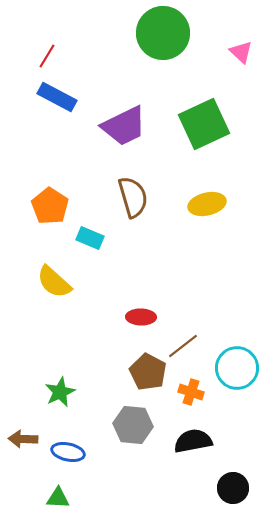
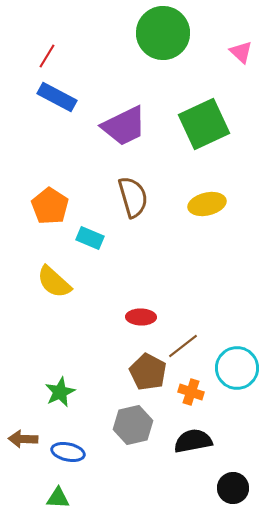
gray hexagon: rotated 18 degrees counterclockwise
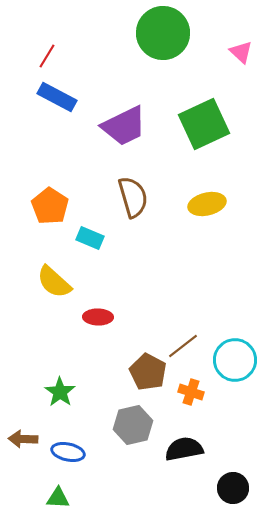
red ellipse: moved 43 px left
cyan circle: moved 2 px left, 8 px up
green star: rotated 12 degrees counterclockwise
black semicircle: moved 9 px left, 8 px down
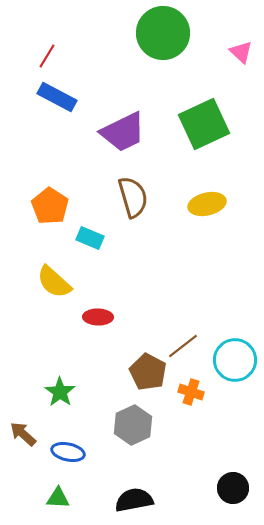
purple trapezoid: moved 1 px left, 6 px down
gray hexagon: rotated 12 degrees counterclockwise
brown arrow: moved 5 px up; rotated 40 degrees clockwise
black semicircle: moved 50 px left, 51 px down
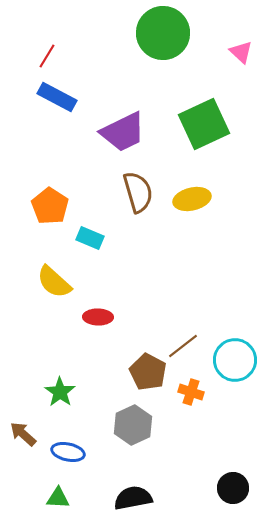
brown semicircle: moved 5 px right, 5 px up
yellow ellipse: moved 15 px left, 5 px up
black semicircle: moved 1 px left, 2 px up
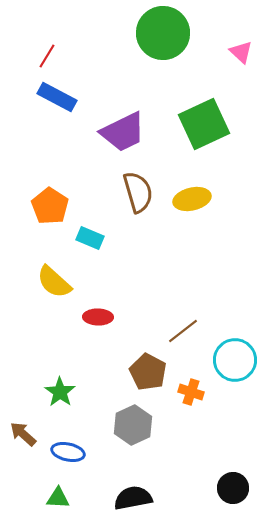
brown line: moved 15 px up
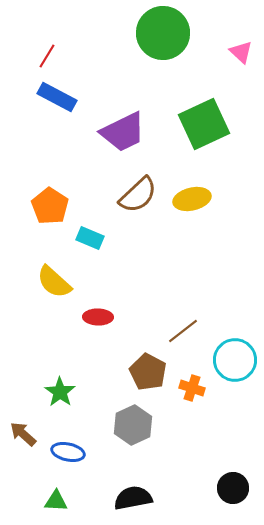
brown semicircle: moved 3 px down; rotated 63 degrees clockwise
orange cross: moved 1 px right, 4 px up
green triangle: moved 2 px left, 3 px down
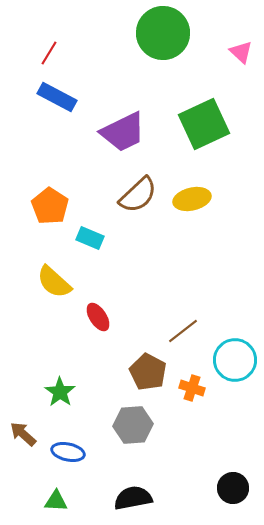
red line: moved 2 px right, 3 px up
red ellipse: rotated 56 degrees clockwise
gray hexagon: rotated 21 degrees clockwise
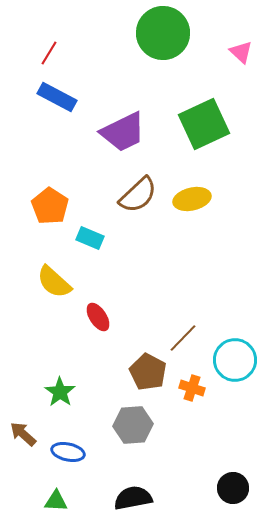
brown line: moved 7 px down; rotated 8 degrees counterclockwise
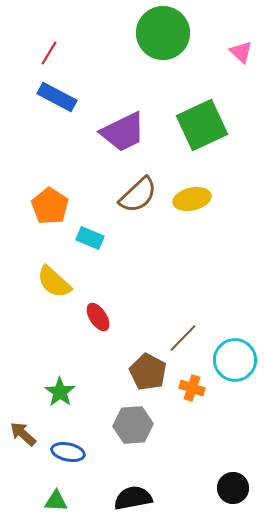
green square: moved 2 px left, 1 px down
